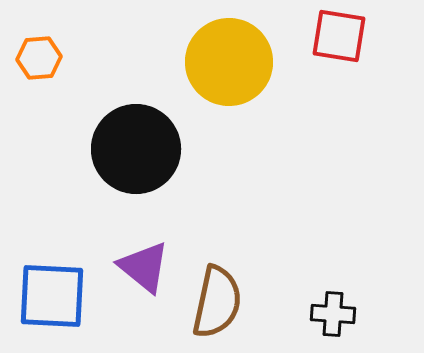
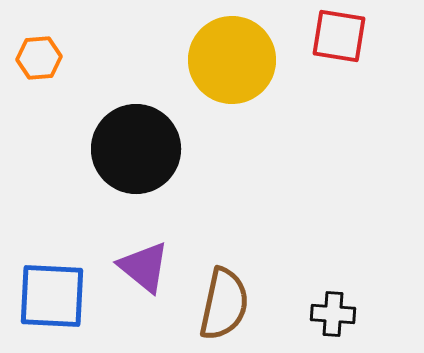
yellow circle: moved 3 px right, 2 px up
brown semicircle: moved 7 px right, 2 px down
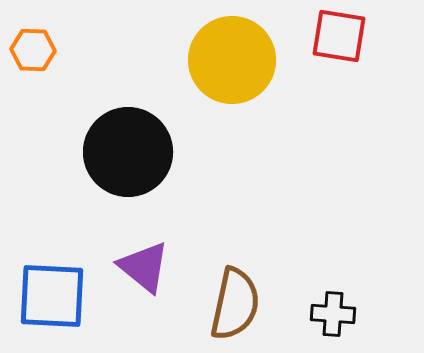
orange hexagon: moved 6 px left, 8 px up; rotated 6 degrees clockwise
black circle: moved 8 px left, 3 px down
brown semicircle: moved 11 px right
